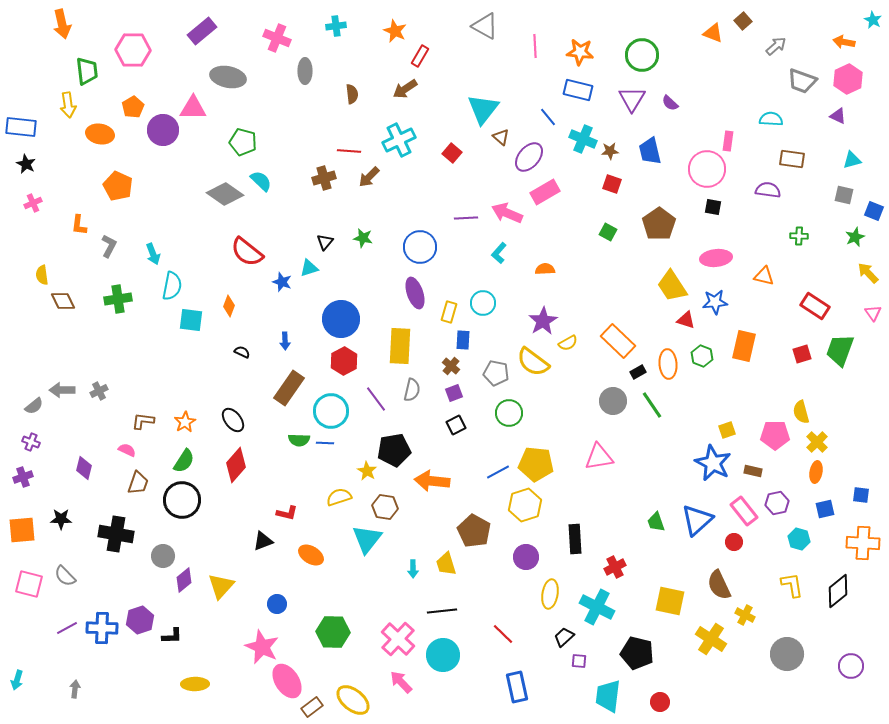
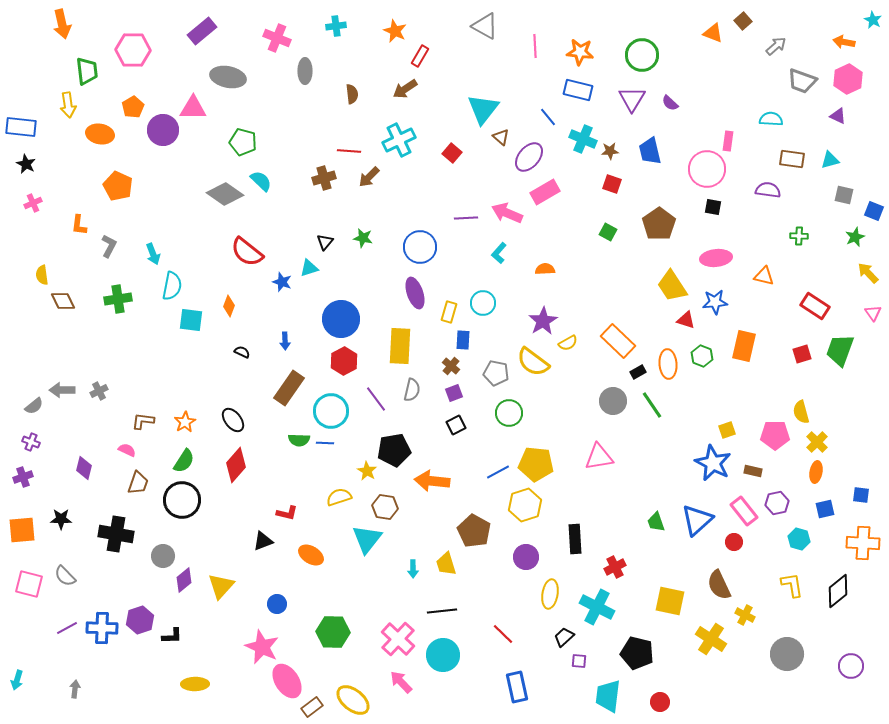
cyan triangle at (852, 160): moved 22 px left
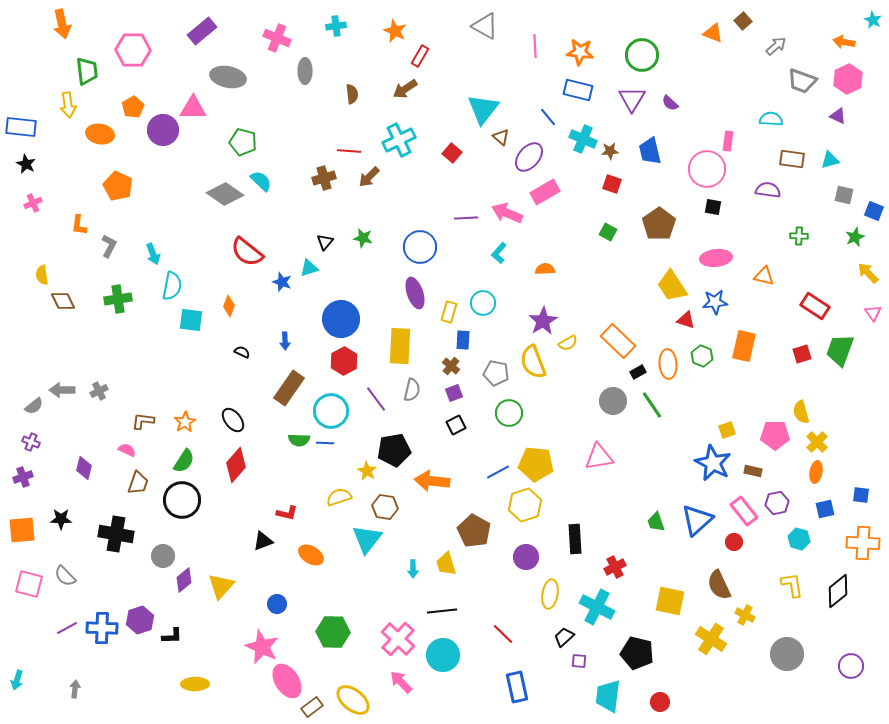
yellow semicircle at (533, 362): rotated 32 degrees clockwise
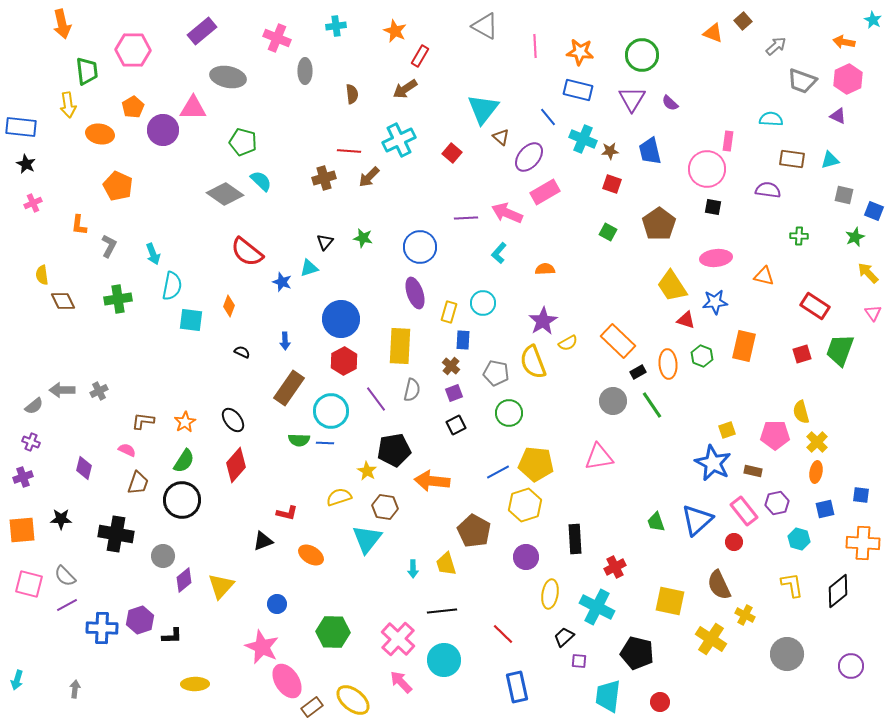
purple line at (67, 628): moved 23 px up
cyan circle at (443, 655): moved 1 px right, 5 px down
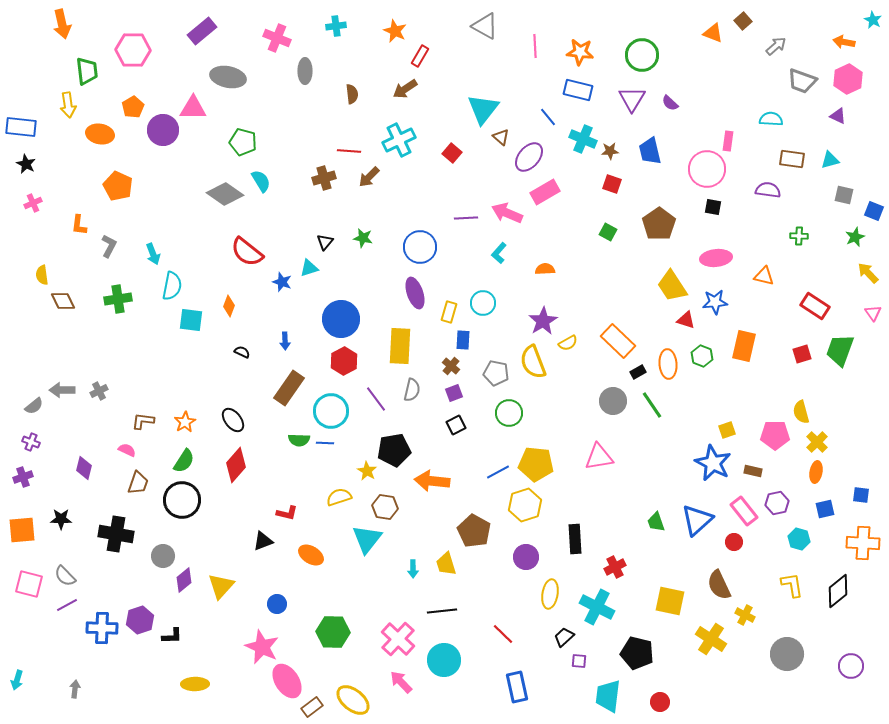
cyan semicircle at (261, 181): rotated 15 degrees clockwise
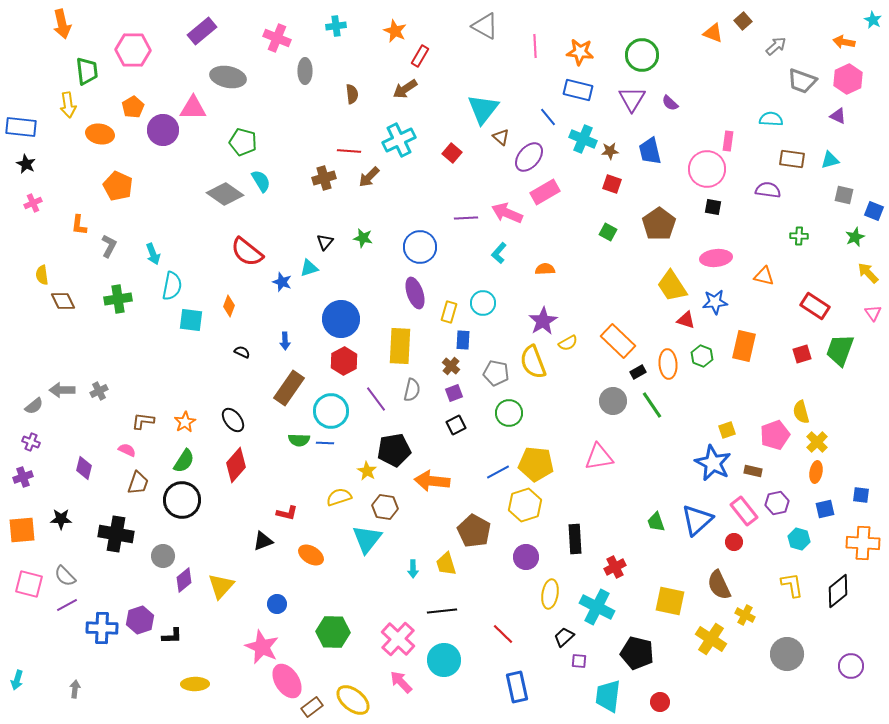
pink pentagon at (775, 435): rotated 20 degrees counterclockwise
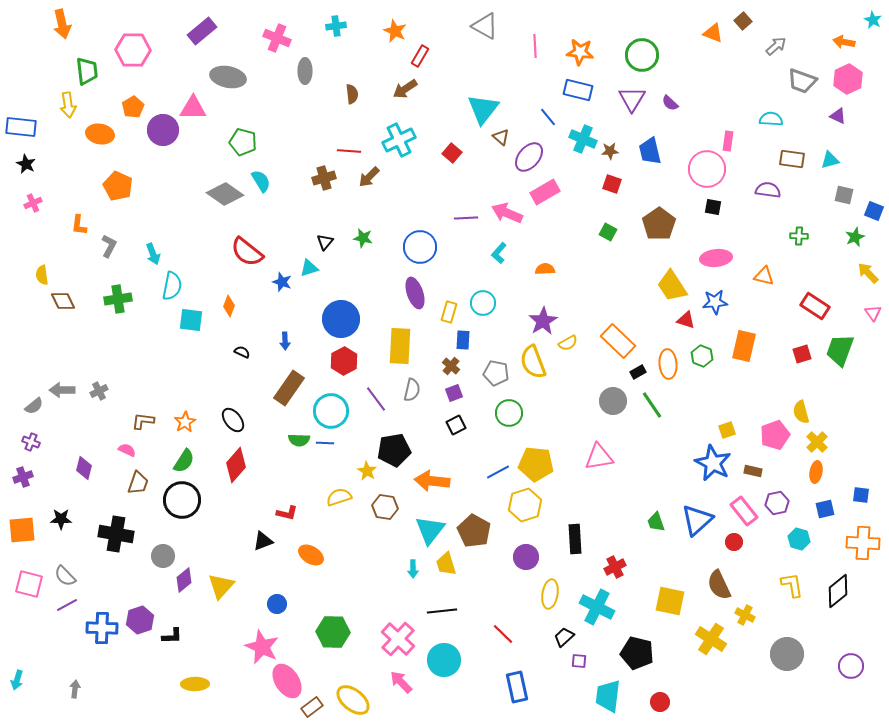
cyan triangle at (367, 539): moved 63 px right, 9 px up
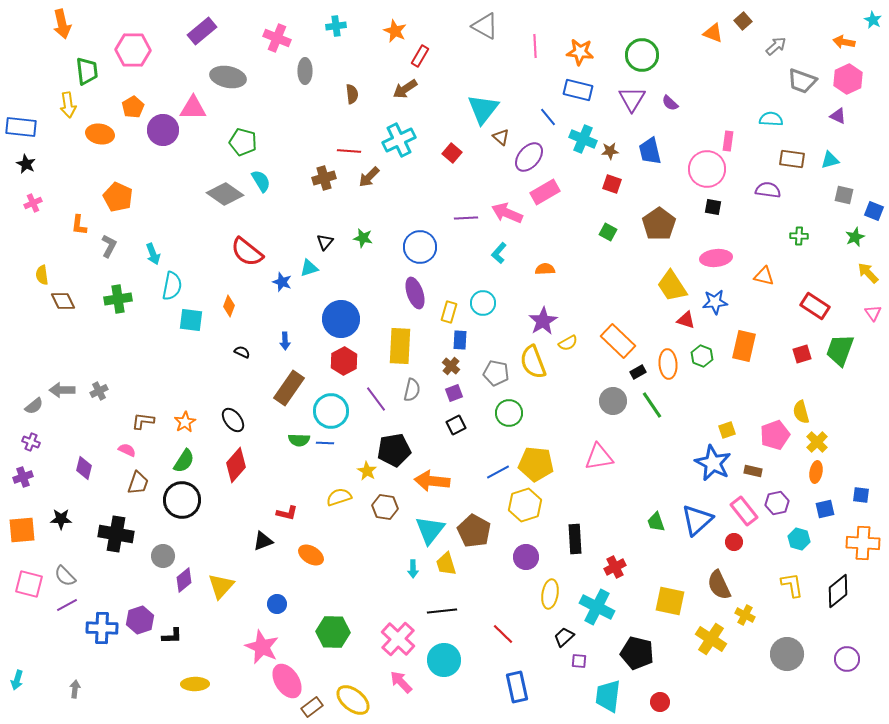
orange pentagon at (118, 186): moved 11 px down
blue rectangle at (463, 340): moved 3 px left
purple circle at (851, 666): moved 4 px left, 7 px up
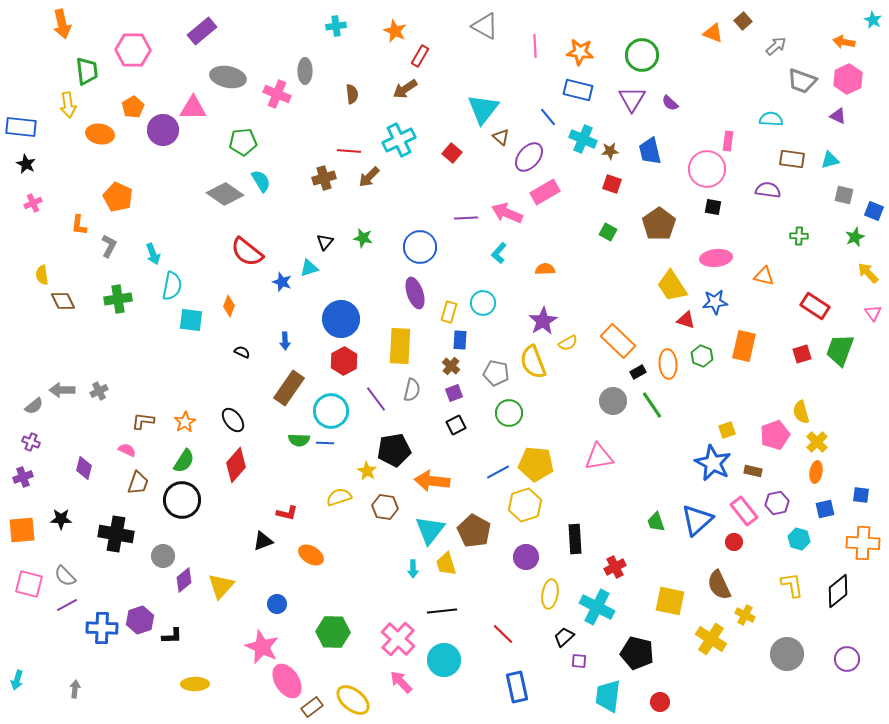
pink cross at (277, 38): moved 56 px down
green pentagon at (243, 142): rotated 20 degrees counterclockwise
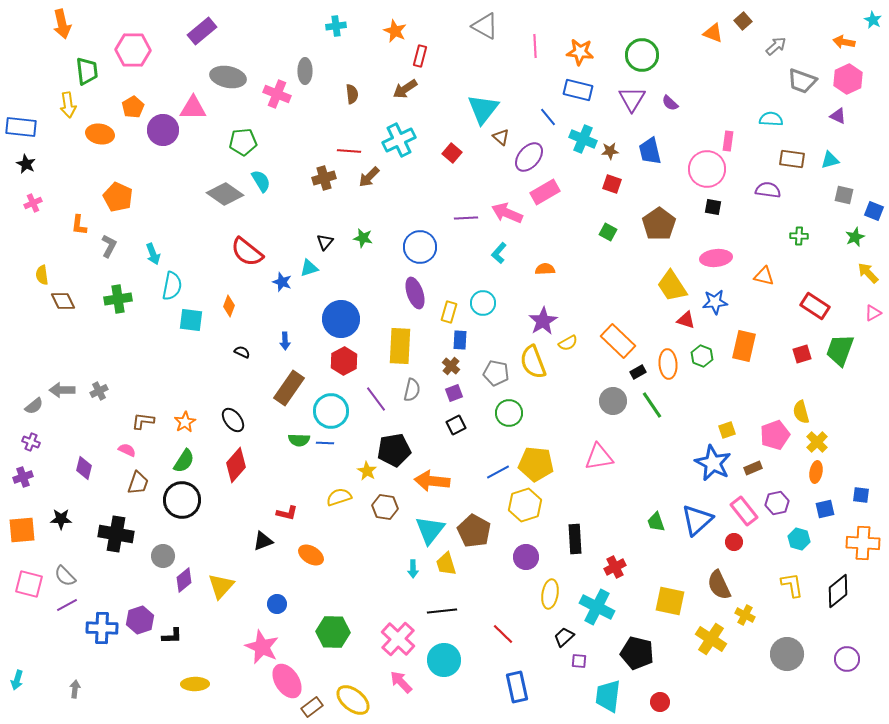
red rectangle at (420, 56): rotated 15 degrees counterclockwise
pink triangle at (873, 313): rotated 36 degrees clockwise
brown rectangle at (753, 471): moved 3 px up; rotated 36 degrees counterclockwise
